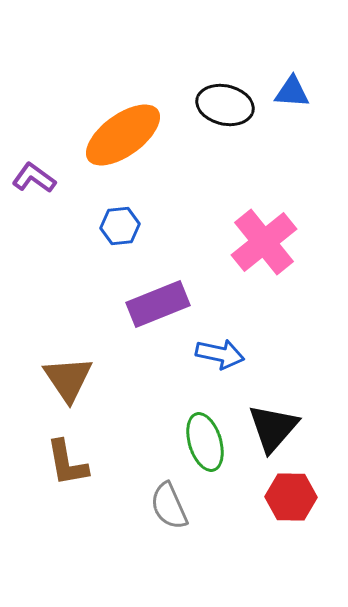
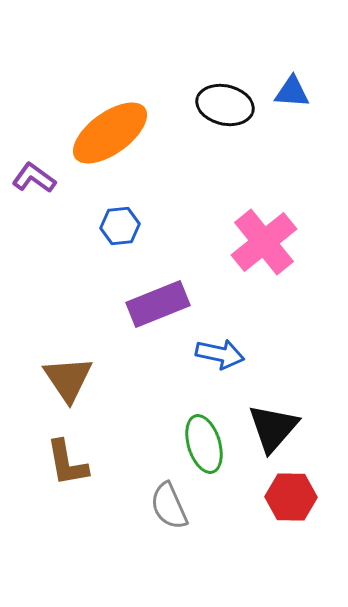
orange ellipse: moved 13 px left, 2 px up
green ellipse: moved 1 px left, 2 px down
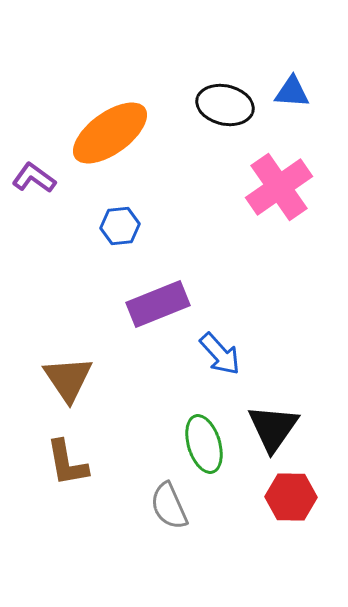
pink cross: moved 15 px right, 55 px up; rotated 4 degrees clockwise
blue arrow: rotated 36 degrees clockwise
black triangle: rotated 6 degrees counterclockwise
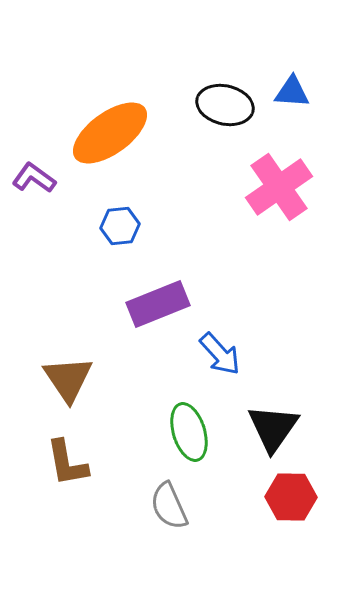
green ellipse: moved 15 px left, 12 px up
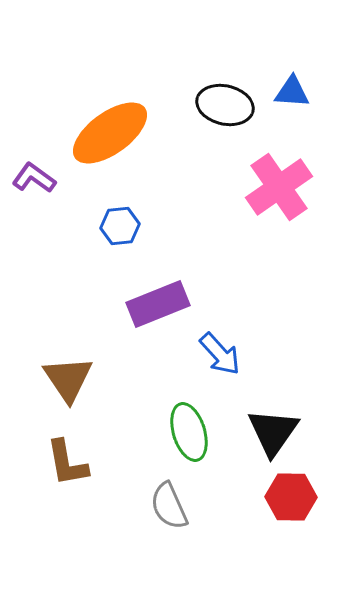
black triangle: moved 4 px down
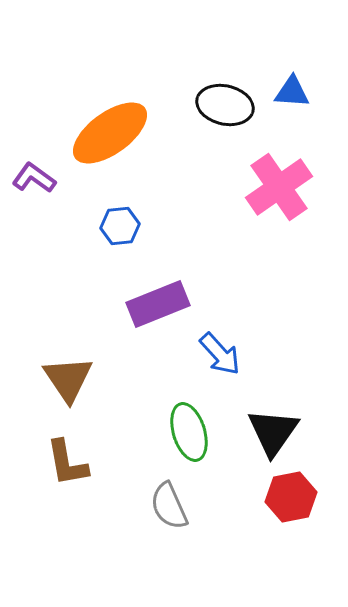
red hexagon: rotated 12 degrees counterclockwise
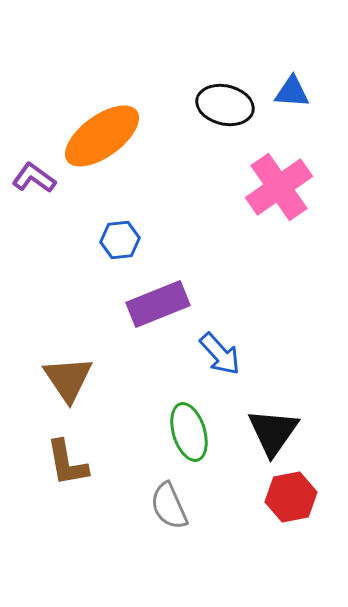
orange ellipse: moved 8 px left, 3 px down
blue hexagon: moved 14 px down
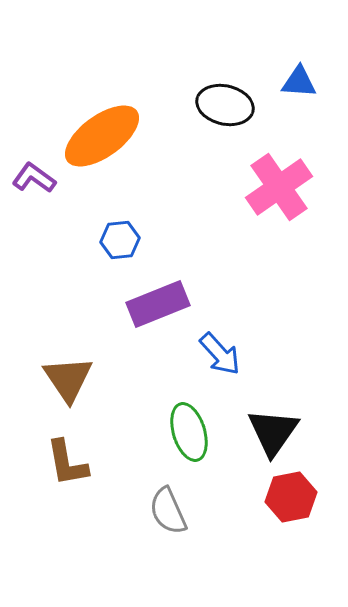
blue triangle: moved 7 px right, 10 px up
gray semicircle: moved 1 px left, 5 px down
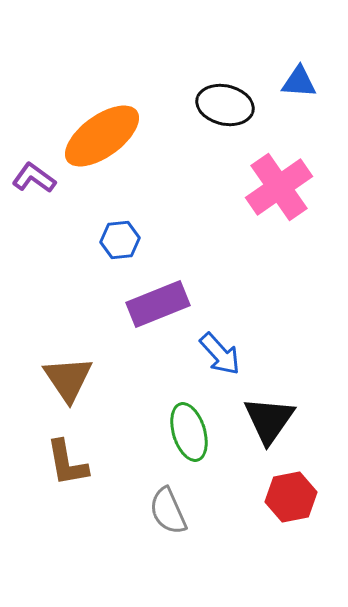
black triangle: moved 4 px left, 12 px up
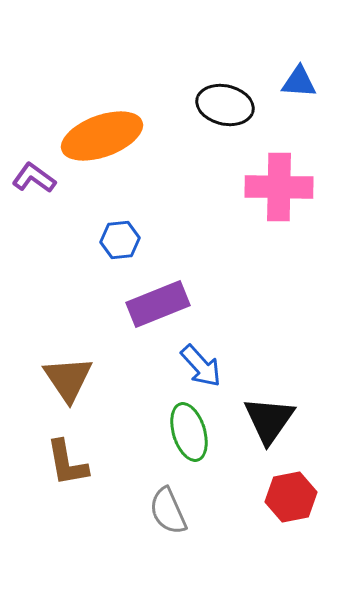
orange ellipse: rotated 16 degrees clockwise
pink cross: rotated 36 degrees clockwise
blue arrow: moved 19 px left, 12 px down
